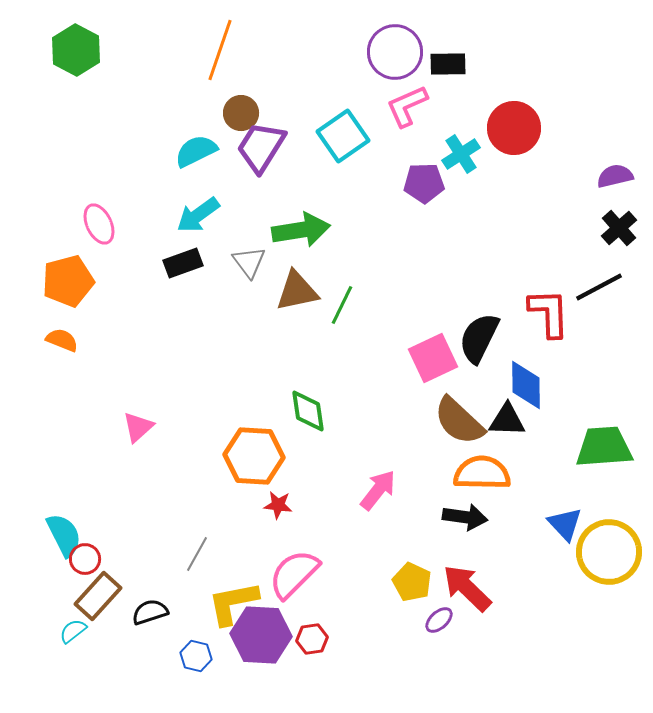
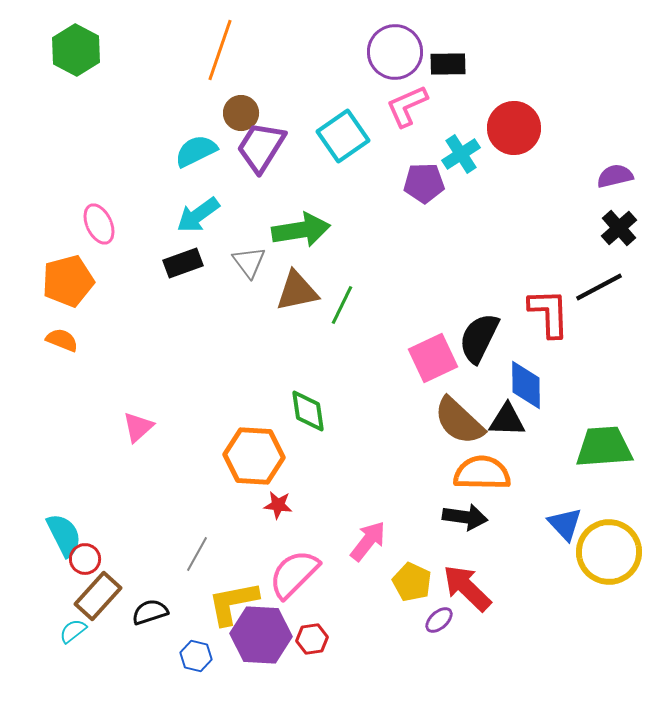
pink arrow at (378, 490): moved 10 px left, 51 px down
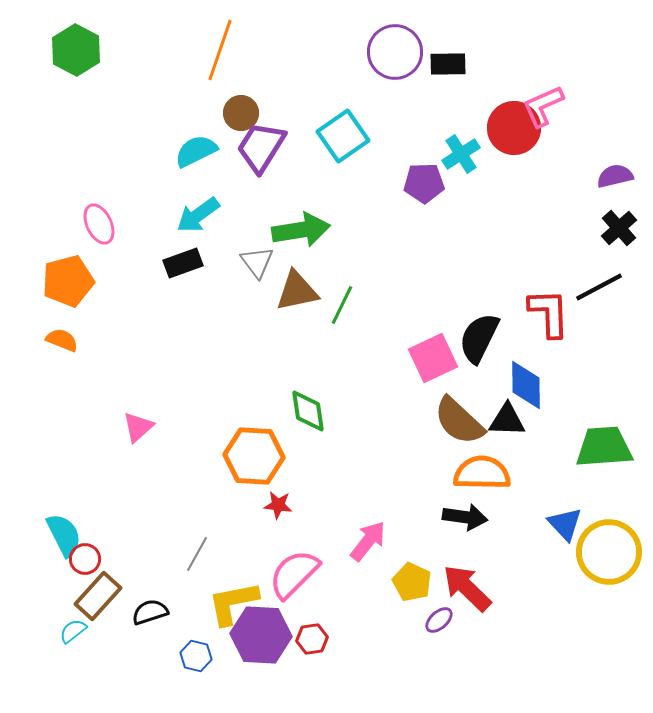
pink L-shape at (407, 106): moved 136 px right
gray triangle at (249, 262): moved 8 px right
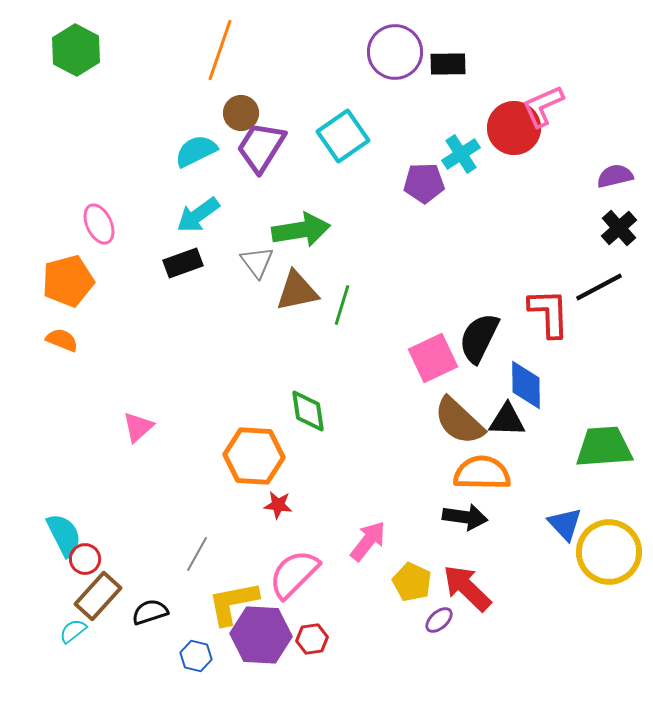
green line at (342, 305): rotated 9 degrees counterclockwise
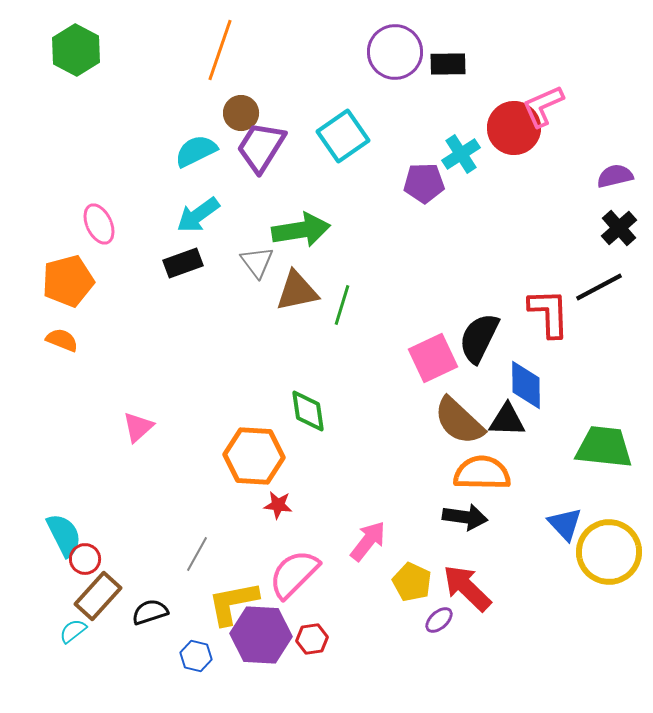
green trapezoid at (604, 447): rotated 10 degrees clockwise
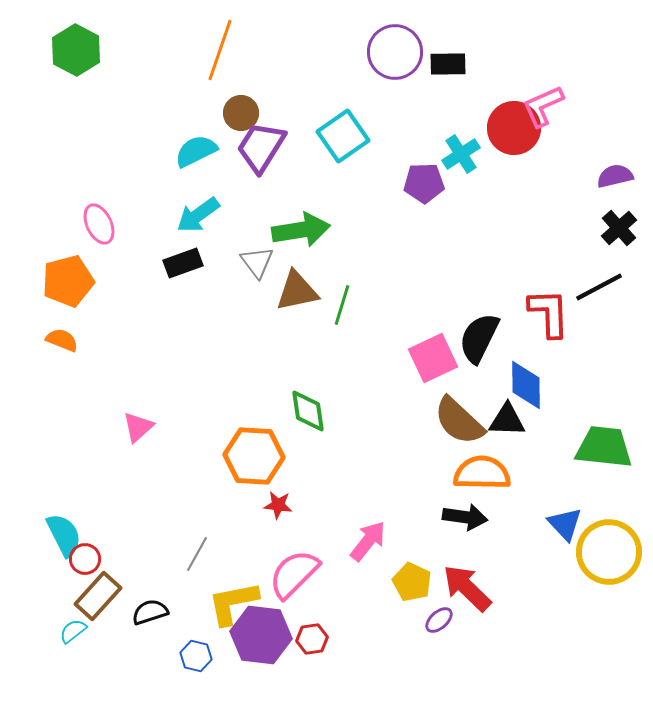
purple hexagon at (261, 635): rotated 4 degrees clockwise
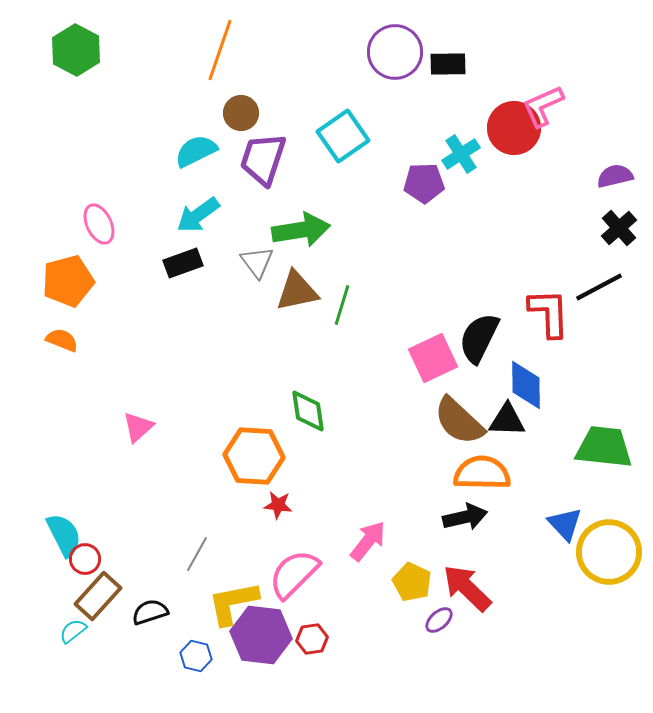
purple trapezoid at (261, 147): moved 2 px right, 12 px down; rotated 14 degrees counterclockwise
black arrow at (465, 517): rotated 21 degrees counterclockwise
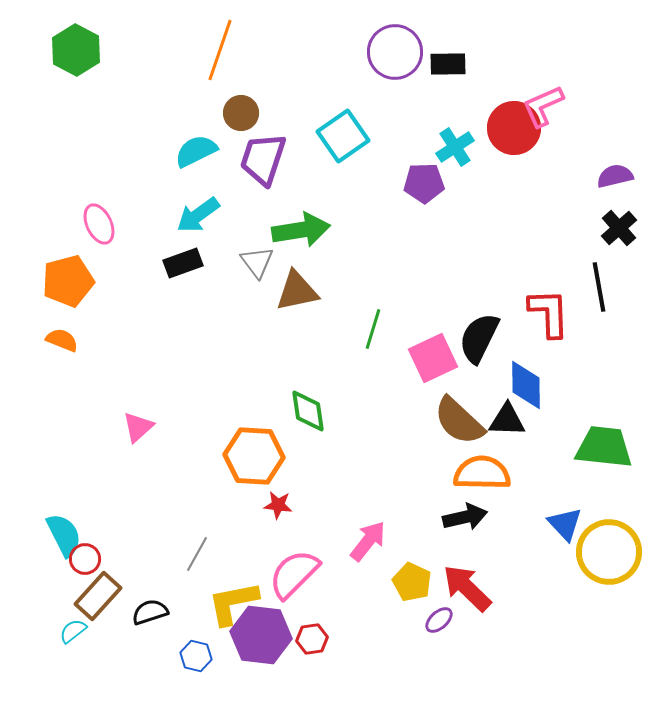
cyan cross at (461, 154): moved 6 px left, 7 px up
black line at (599, 287): rotated 72 degrees counterclockwise
green line at (342, 305): moved 31 px right, 24 px down
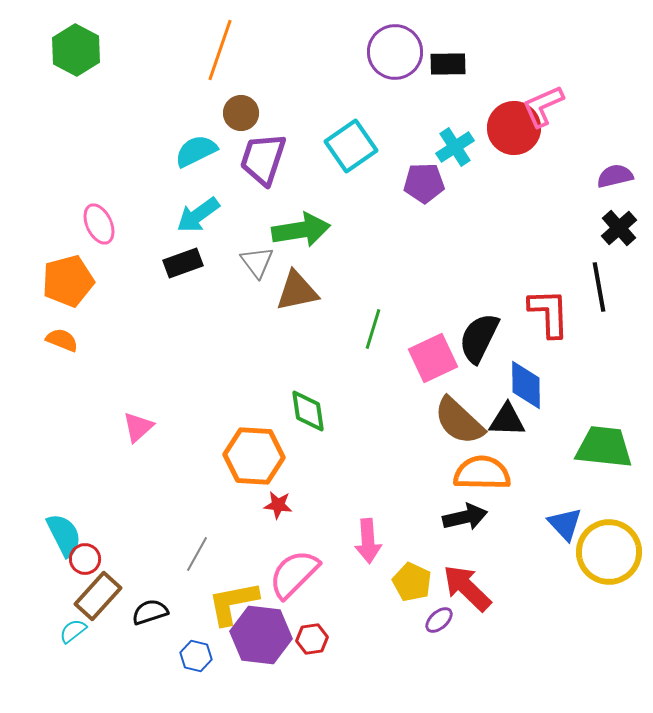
cyan square at (343, 136): moved 8 px right, 10 px down
pink arrow at (368, 541): rotated 138 degrees clockwise
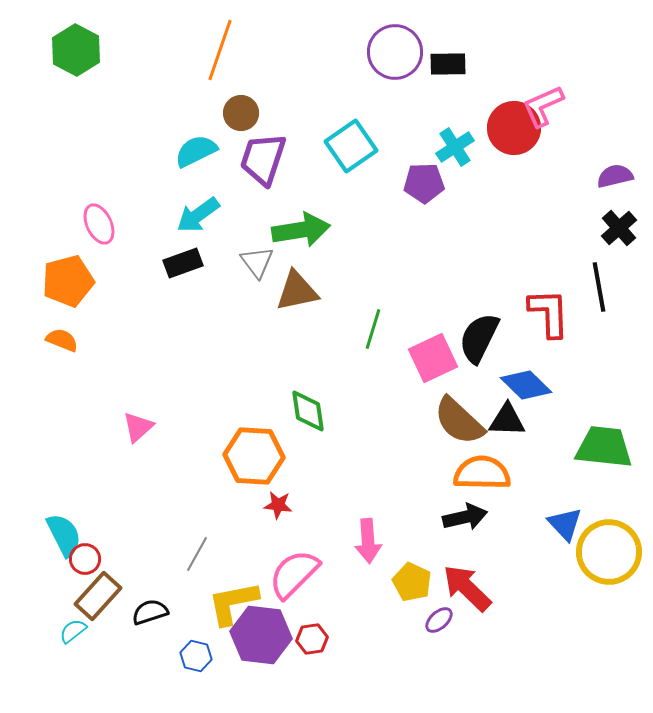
blue diamond at (526, 385): rotated 45 degrees counterclockwise
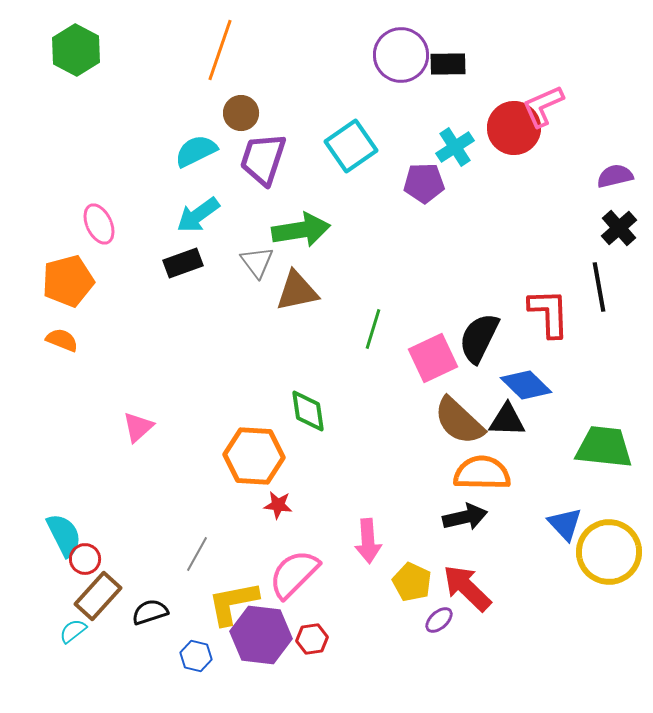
purple circle at (395, 52): moved 6 px right, 3 px down
